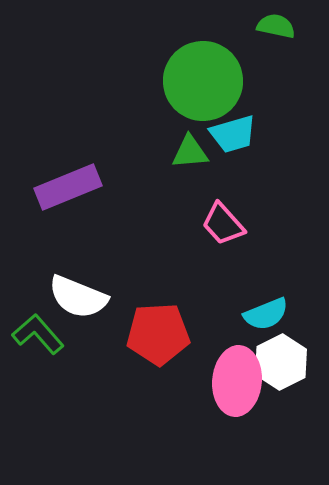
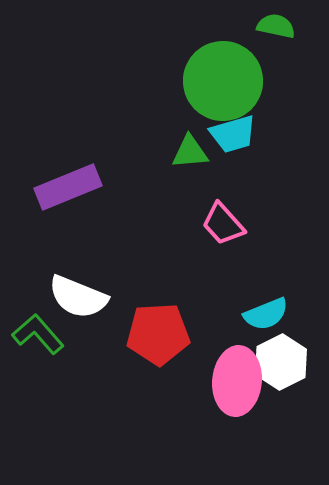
green circle: moved 20 px right
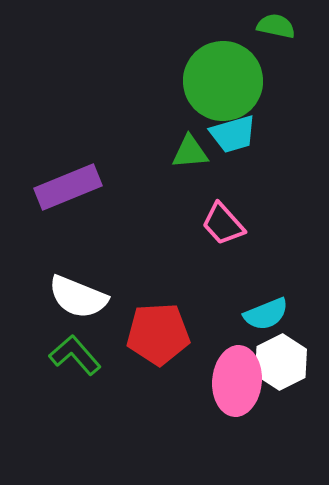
green L-shape: moved 37 px right, 21 px down
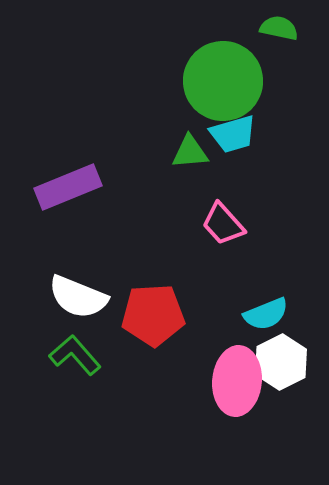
green semicircle: moved 3 px right, 2 px down
red pentagon: moved 5 px left, 19 px up
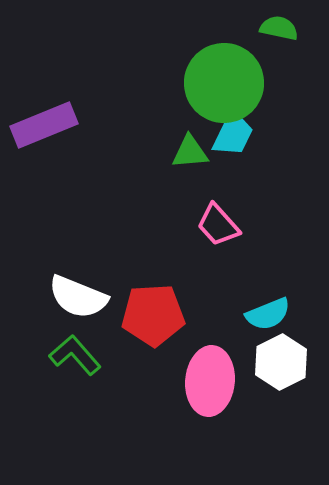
green circle: moved 1 px right, 2 px down
cyan trapezoid: rotated 48 degrees counterclockwise
purple rectangle: moved 24 px left, 62 px up
pink trapezoid: moved 5 px left, 1 px down
cyan semicircle: moved 2 px right
pink ellipse: moved 27 px left
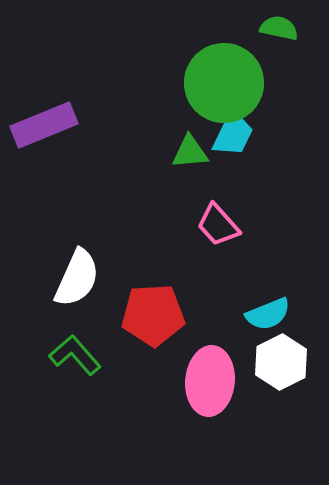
white semicircle: moved 1 px left, 19 px up; rotated 88 degrees counterclockwise
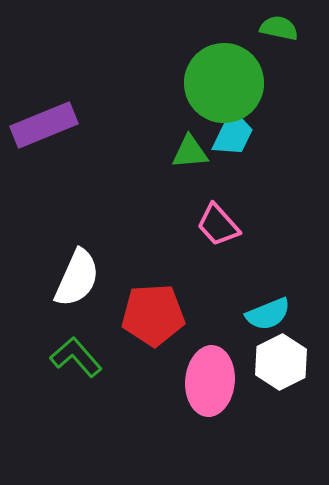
green L-shape: moved 1 px right, 2 px down
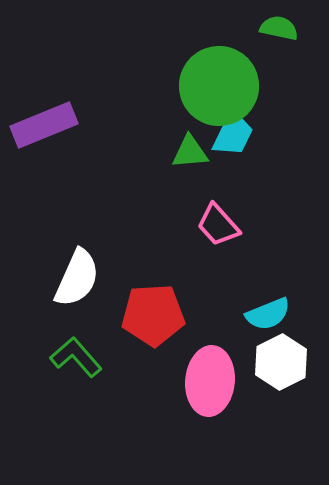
green circle: moved 5 px left, 3 px down
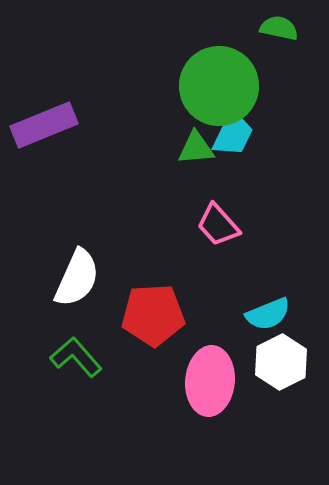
green triangle: moved 6 px right, 4 px up
